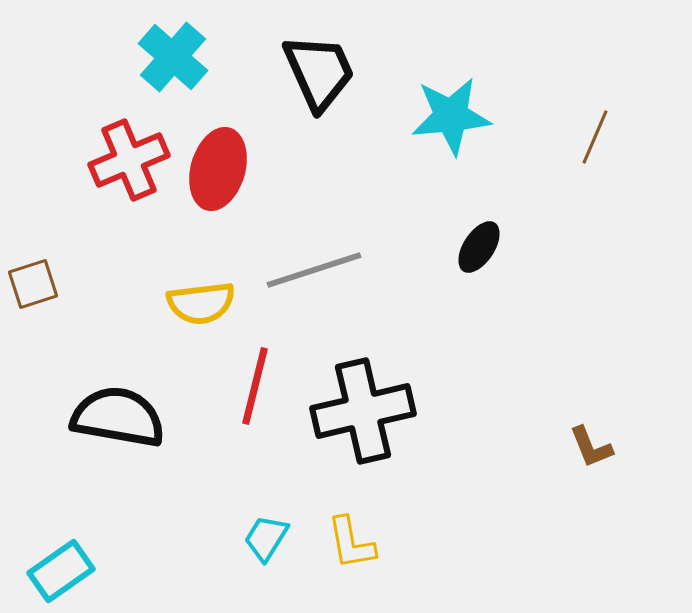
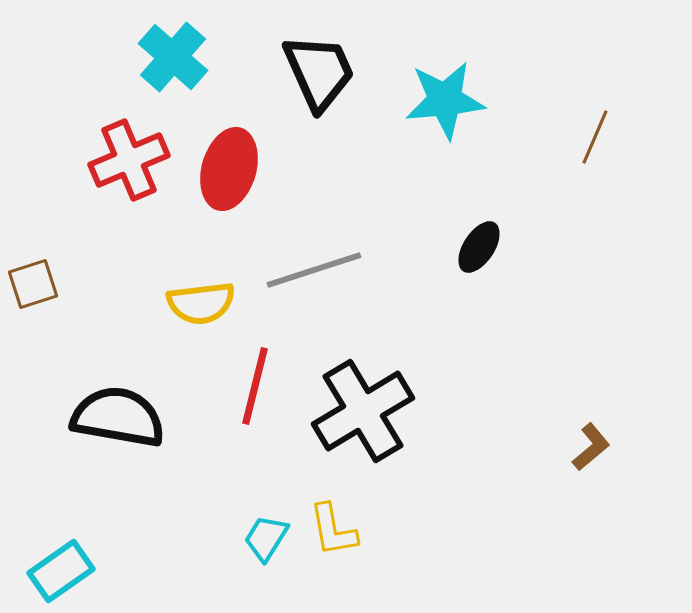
cyan star: moved 6 px left, 16 px up
red ellipse: moved 11 px right
black cross: rotated 18 degrees counterclockwise
brown L-shape: rotated 108 degrees counterclockwise
yellow L-shape: moved 18 px left, 13 px up
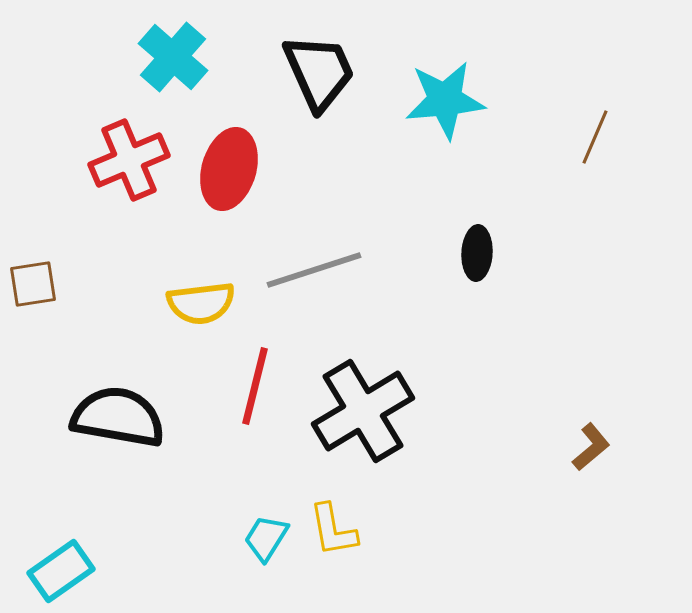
black ellipse: moved 2 px left, 6 px down; rotated 30 degrees counterclockwise
brown square: rotated 9 degrees clockwise
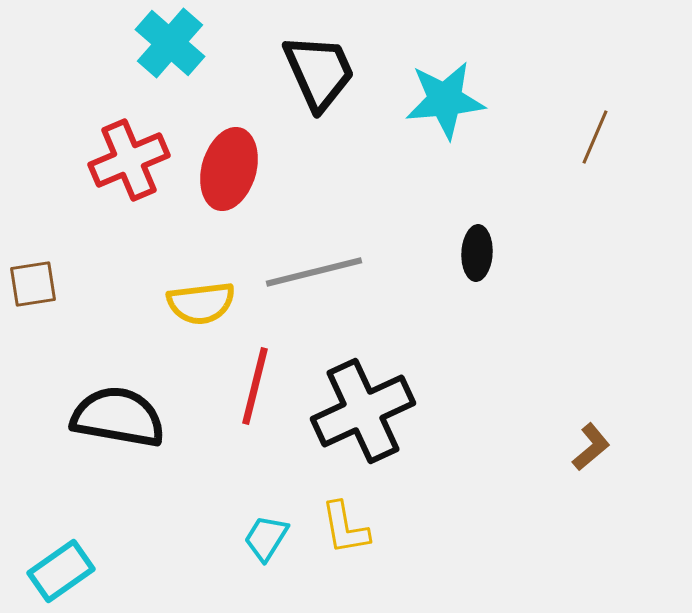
cyan cross: moved 3 px left, 14 px up
gray line: moved 2 px down; rotated 4 degrees clockwise
black cross: rotated 6 degrees clockwise
yellow L-shape: moved 12 px right, 2 px up
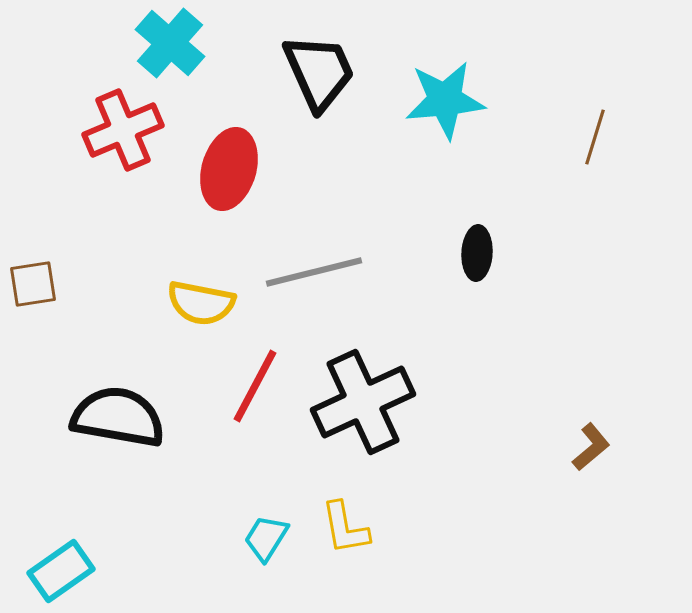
brown line: rotated 6 degrees counterclockwise
red cross: moved 6 px left, 30 px up
yellow semicircle: rotated 18 degrees clockwise
red line: rotated 14 degrees clockwise
black cross: moved 9 px up
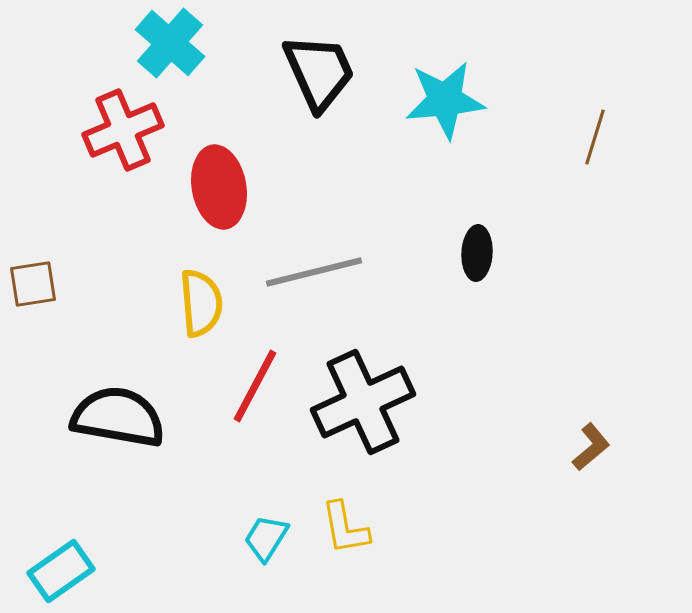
red ellipse: moved 10 px left, 18 px down; rotated 26 degrees counterclockwise
yellow semicircle: rotated 106 degrees counterclockwise
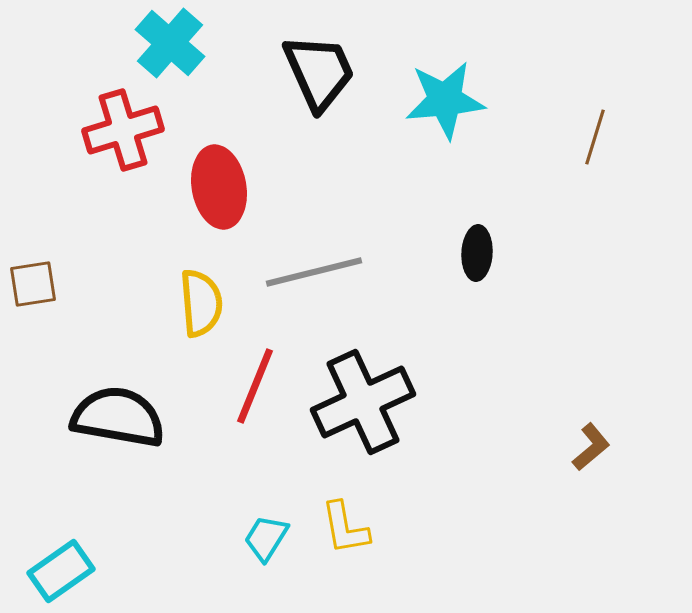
red cross: rotated 6 degrees clockwise
red line: rotated 6 degrees counterclockwise
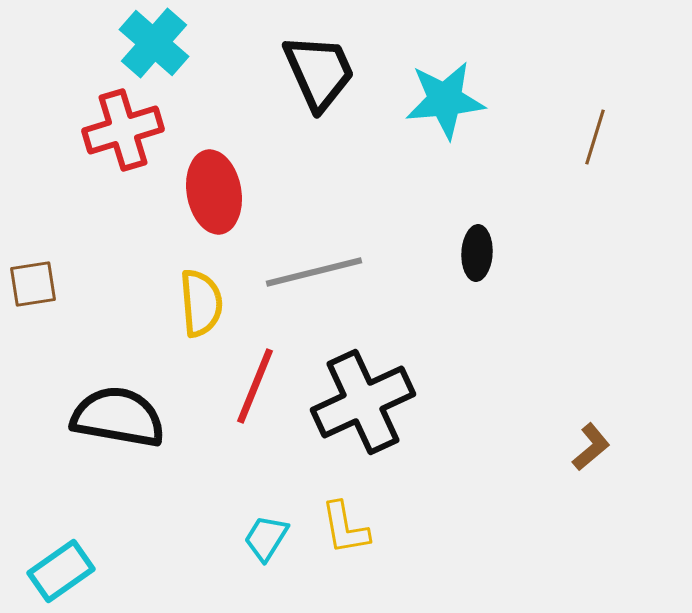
cyan cross: moved 16 px left
red ellipse: moved 5 px left, 5 px down
